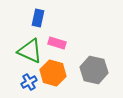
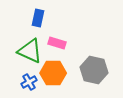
orange hexagon: rotated 15 degrees counterclockwise
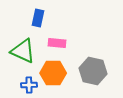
pink rectangle: rotated 12 degrees counterclockwise
green triangle: moved 7 px left
gray hexagon: moved 1 px left, 1 px down
blue cross: moved 3 px down; rotated 28 degrees clockwise
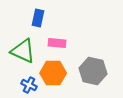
blue cross: rotated 28 degrees clockwise
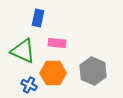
gray hexagon: rotated 12 degrees clockwise
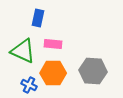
pink rectangle: moved 4 px left, 1 px down
gray hexagon: rotated 20 degrees counterclockwise
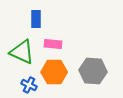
blue rectangle: moved 2 px left, 1 px down; rotated 12 degrees counterclockwise
green triangle: moved 1 px left, 1 px down
orange hexagon: moved 1 px right, 1 px up
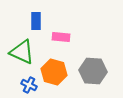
blue rectangle: moved 2 px down
pink rectangle: moved 8 px right, 7 px up
orange hexagon: rotated 15 degrees clockwise
